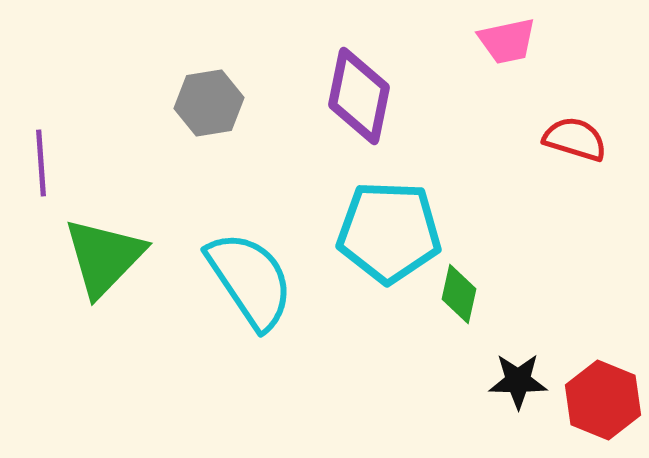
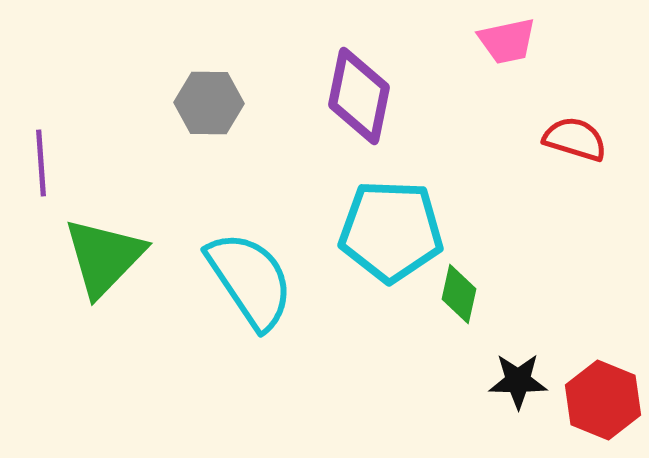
gray hexagon: rotated 10 degrees clockwise
cyan pentagon: moved 2 px right, 1 px up
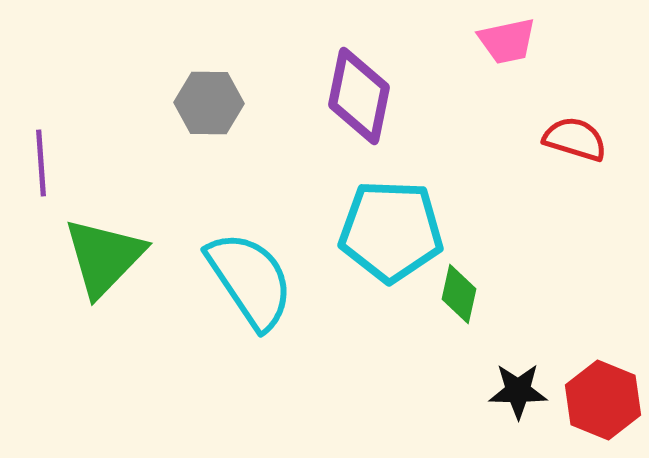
black star: moved 10 px down
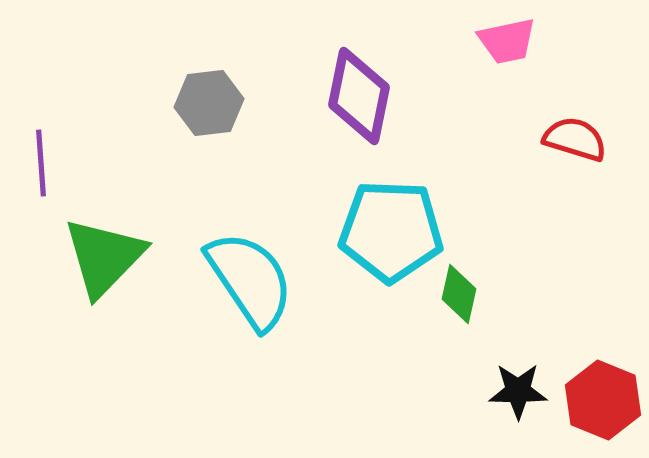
gray hexagon: rotated 8 degrees counterclockwise
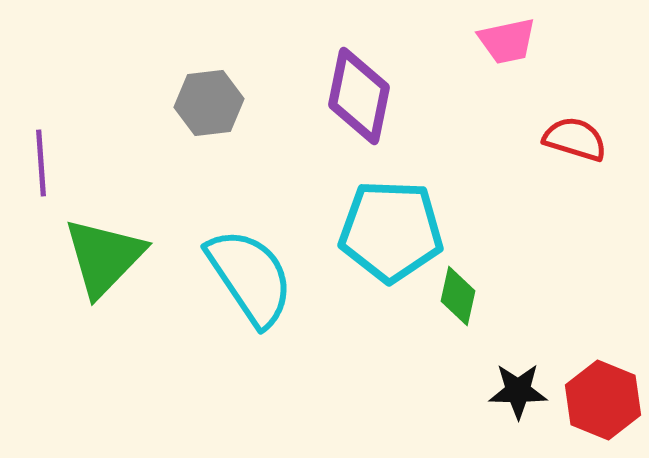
cyan semicircle: moved 3 px up
green diamond: moved 1 px left, 2 px down
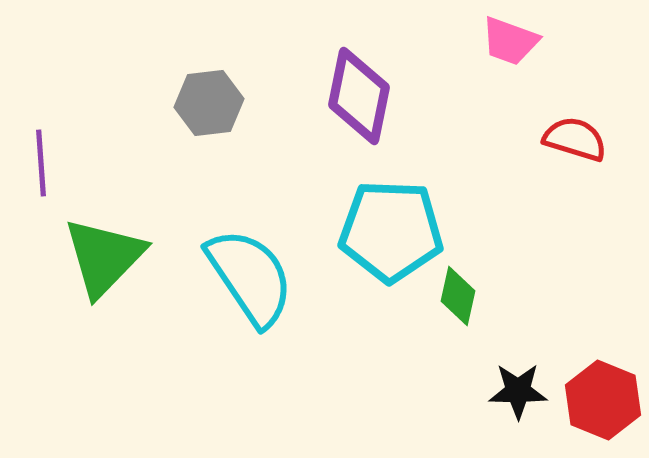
pink trapezoid: moved 3 px right; rotated 32 degrees clockwise
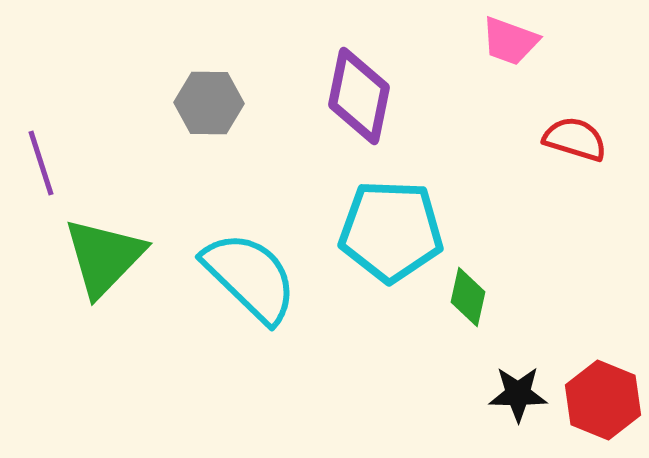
gray hexagon: rotated 8 degrees clockwise
purple line: rotated 14 degrees counterclockwise
cyan semicircle: rotated 12 degrees counterclockwise
green diamond: moved 10 px right, 1 px down
black star: moved 3 px down
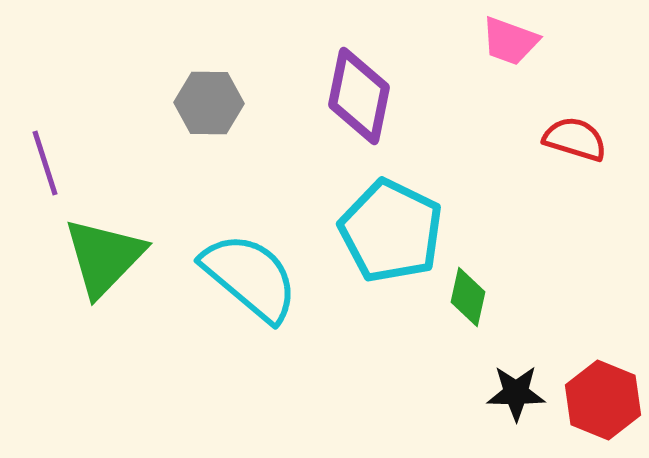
purple line: moved 4 px right
cyan pentagon: rotated 24 degrees clockwise
cyan semicircle: rotated 4 degrees counterclockwise
black star: moved 2 px left, 1 px up
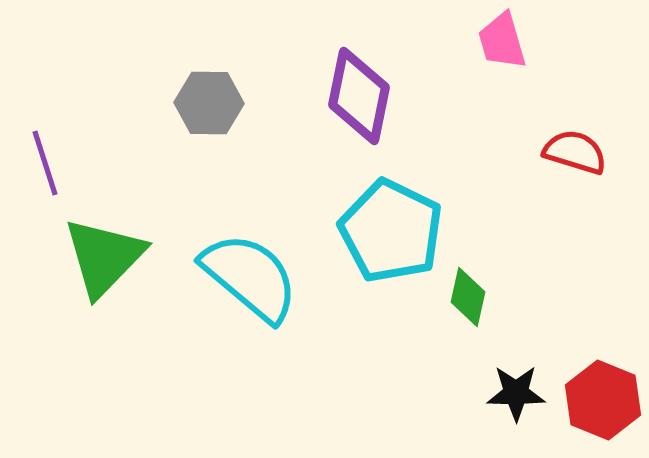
pink trapezoid: moved 8 px left; rotated 54 degrees clockwise
red semicircle: moved 13 px down
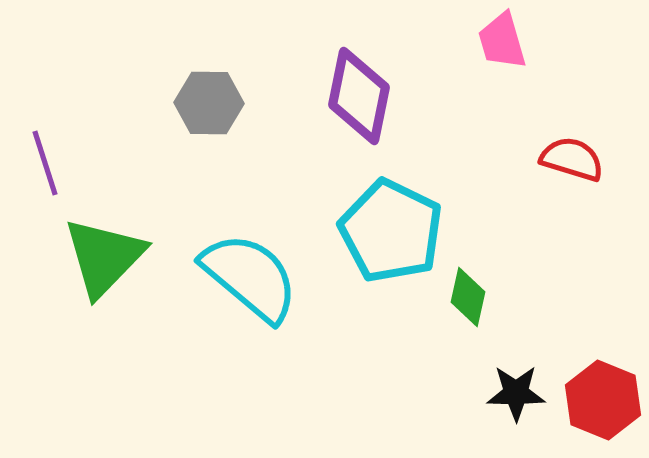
red semicircle: moved 3 px left, 7 px down
